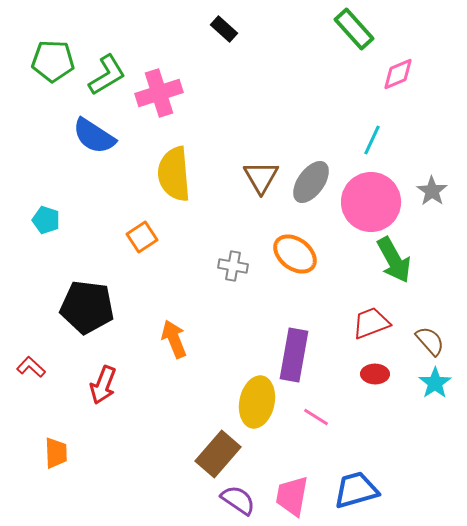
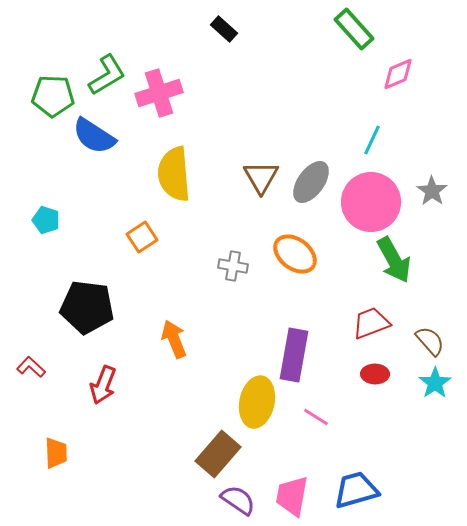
green pentagon: moved 35 px down
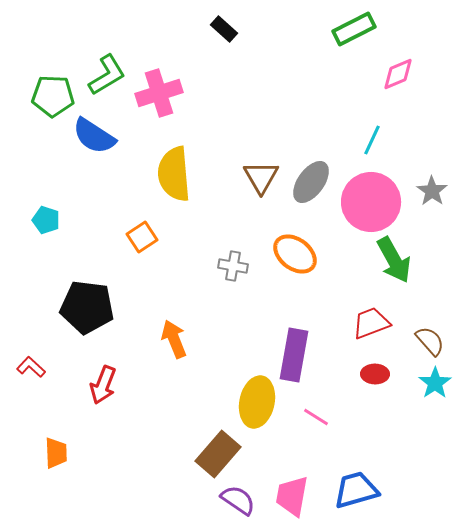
green rectangle: rotated 75 degrees counterclockwise
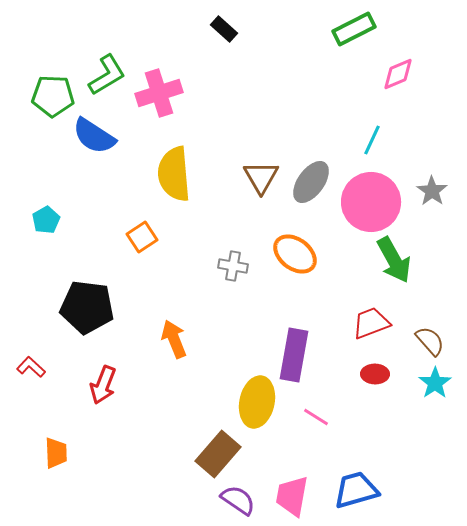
cyan pentagon: rotated 24 degrees clockwise
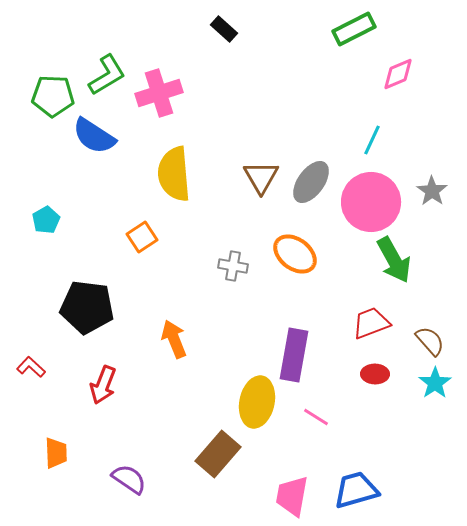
purple semicircle: moved 109 px left, 21 px up
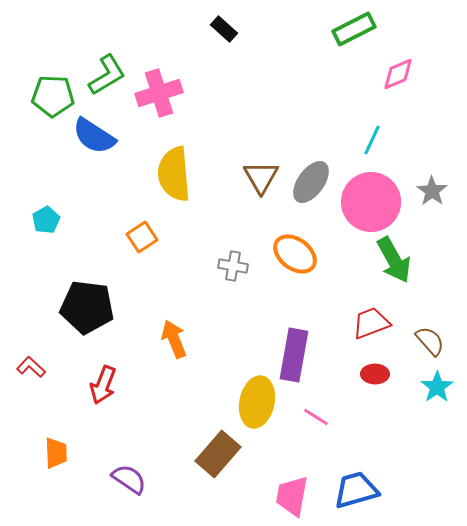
cyan star: moved 2 px right, 4 px down
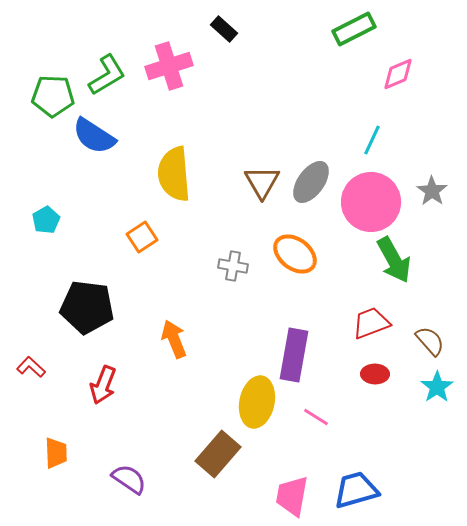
pink cross: moved 10 px right, 27 px up
brown triangle: moved 1 px right, 5 px down
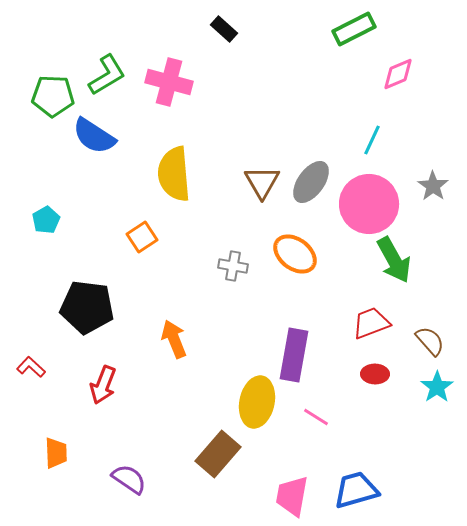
pink cross: moved 16 px down; rotated 33 degrees clockwise
gray star: moved 1 px right, 5 px up
pink circle: moved 2 px left, 2 px down
